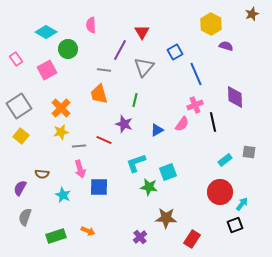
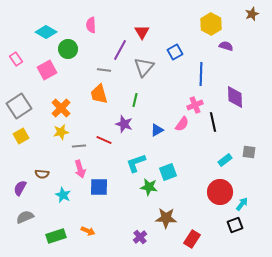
blue line at (196, 74): moved 5 px right; rotated 25 degrees clockwise
yellow square at (21, 136): rotated 21 degrees clockwise
gray semicircle at (25, 217): rotated 48 degrees clockwise
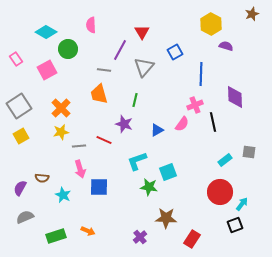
cyan L-shape at (136, 163): moved 1 px right, 2 px up
brown semicircle at (42, 174): moved 4 px down
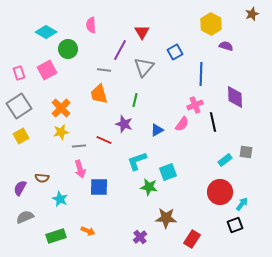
pink rectangle at (16, 59): moved 3 px right, 14 px down; rotated 16 degrees clockwise
gray square at (249, 152): moved 3 px left
cyan star at (63, 195): moved 3 px left, 4 px down
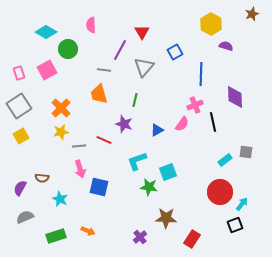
blue square at (99, 187): rotated 12 degrees clockwise
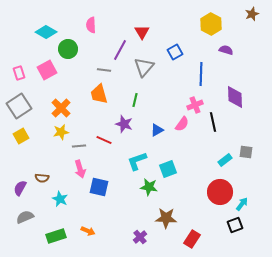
purple semicircle at (226, 46): moved 4 px down
cyan square at (168, 172): moved 3 px up
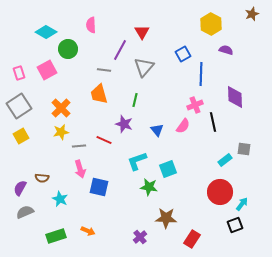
blue square at (175, 52): moved 8 px right, 2 px down
pink semicircle at (182, 124): moved 1 px right, 2 px down
blue triangle at (157, 130): rotated 40 degrees counterclockwise
gray square at (246, 152): moved 2 px left, 3 px up
gray semicircle at (25, 217): moved 5 px up
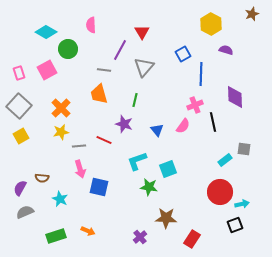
gray square at (19, 106): rotated 15 degrees counterclockwise
cyan arrow at (242, 204): rotated 40 degrees clockwise
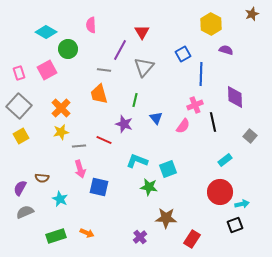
blue triangle at (157, 130): moved 1 px left, 12 px up
gray square at (244, 149): moved 6 px right, 13 px up; rotated 32 degrees clockwise
cyan L-shape at (137, 161): rotated 40 degrees clockwise
orange arrow at (88, 231): moved 1 px left, 2 px down
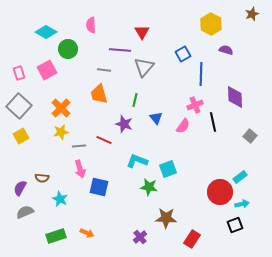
purple line at (120, 50): rotated 65 degrees clockwise
cyan rectangle at (225, 160): moved 15 px right, 17 px down
